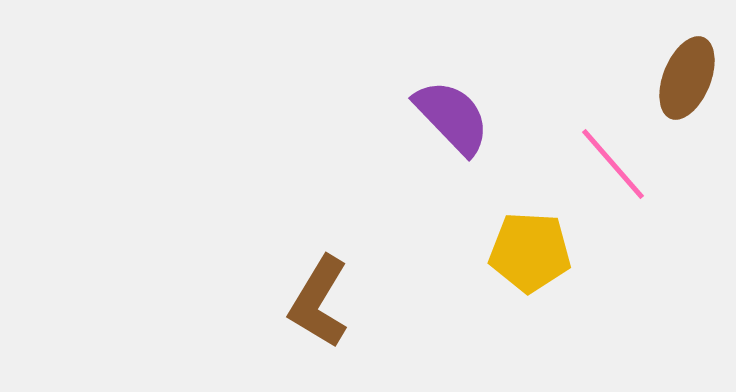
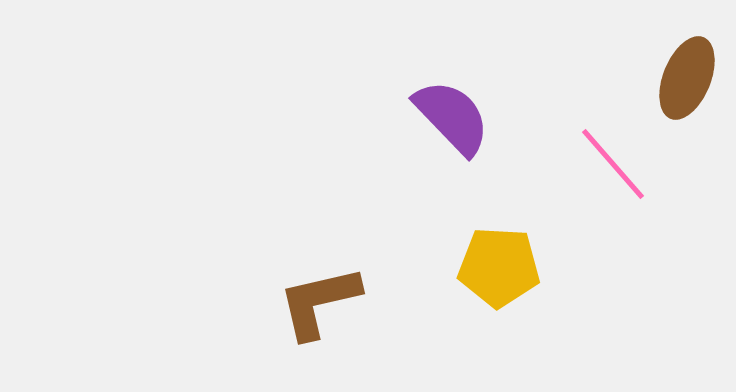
yellow pentagon: moved 31 px left, 15 px down
brown L-shape: rotated 46 degrees clockwise
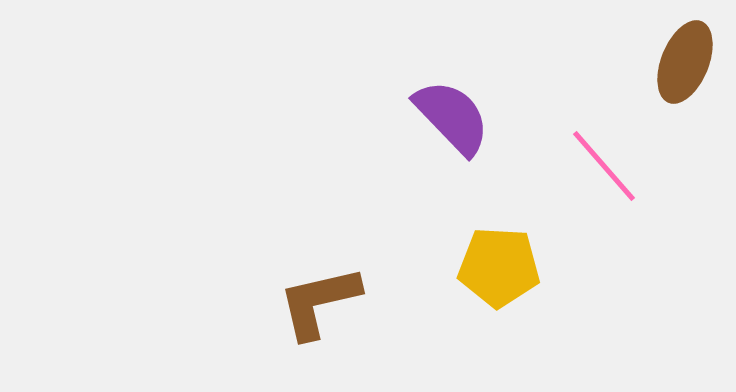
brown ellipse: moved 2 px left, 16 px up
pink line: moved 9 px left, 2 px down
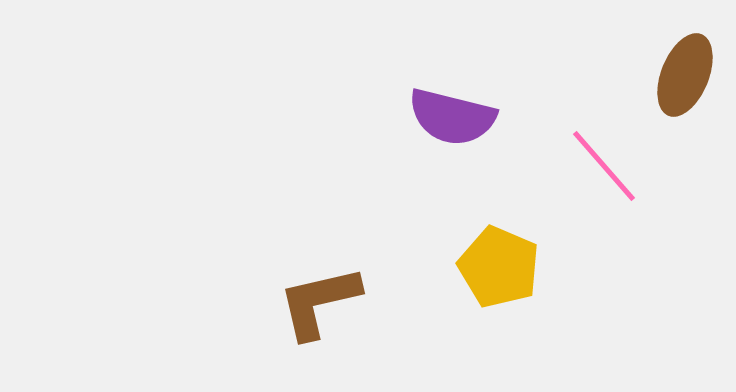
brown ellipse: moved 13 px down
purple semicircle: rotated 148 degrees clockwise
yellow pentagon: rotated 20 degrees clockwise
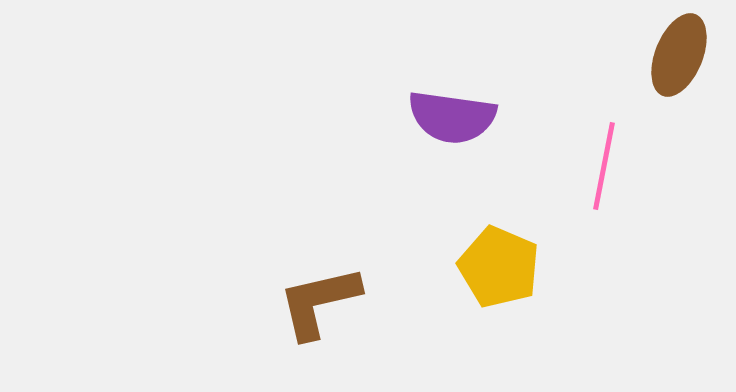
brown ellipse: moved 6 px left, 20 px up
purple semicircle: rotated 6 degrees counterclockwise
pink line: rotated 52 degrees clockwise
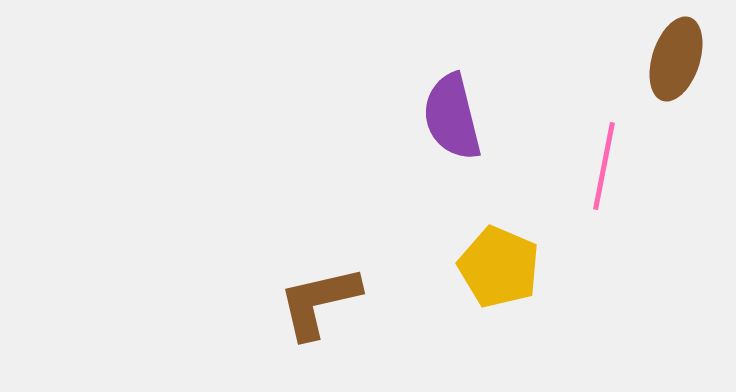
brown ellipse: moved 3 px left, 4 px down; rotated 4 degrees counterclockwise
purple semicircle: rotated 68 degrees clockwise
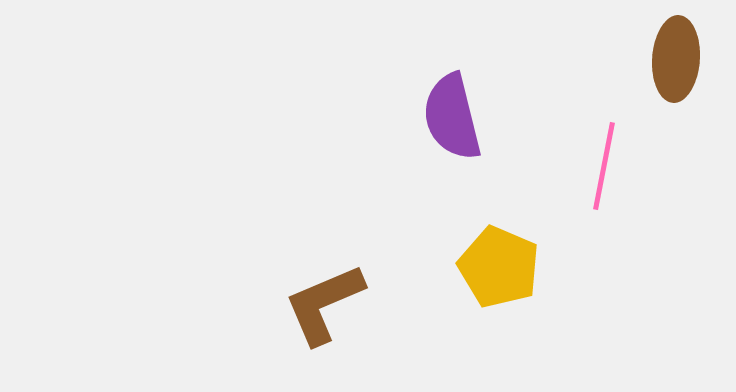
brown ellipse: rotated 14 degrees counterclockwise
brown L-shape: moved 5 px right, 2 px down; rotated 10 degrees counterclockwise
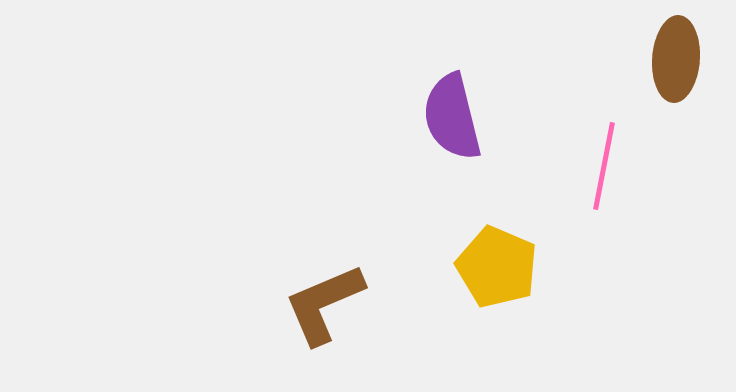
yellow pentagon: moved 2 px left
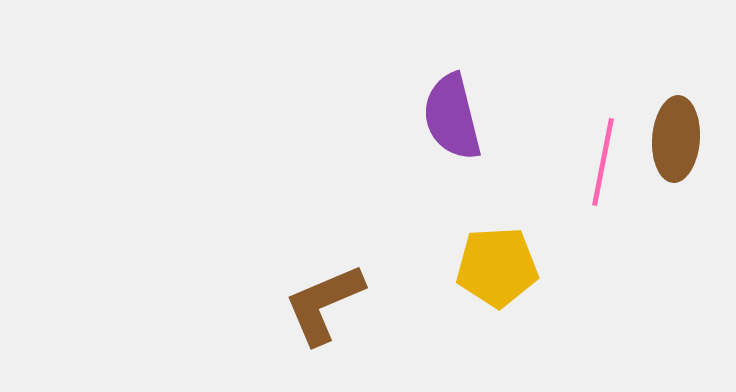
brown ellipse: moved 80 px down
pink line: moved 1 px left, 4 px up
yellow pentagon: rotated 26 degrees counterclockwise
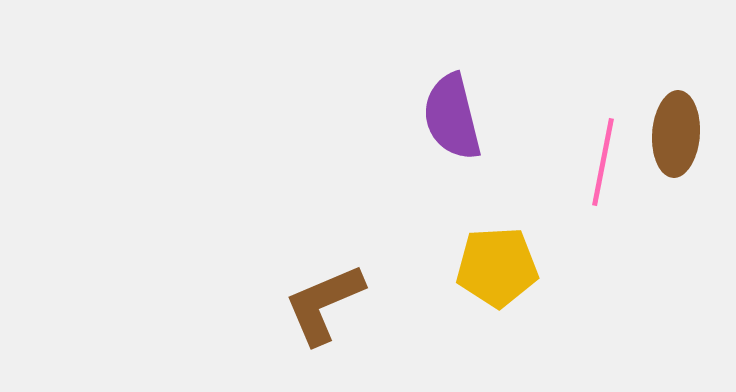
brown ellipse: moved 5 px up
